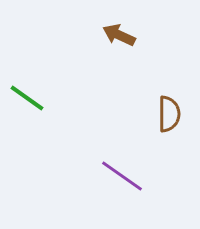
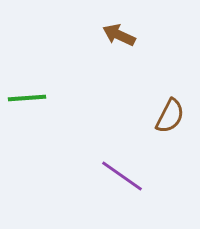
green line: rotated 39 degrees counterclockwise
brown semicircle: moved 1 px right, 2 px down; rotated 27 degrees clockwise
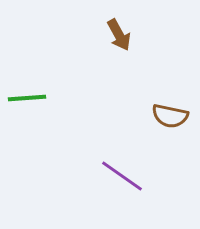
brown arrow: rotated 144 degrees counterclockwise
brown semicircle: rotated 75 degrees clockwise
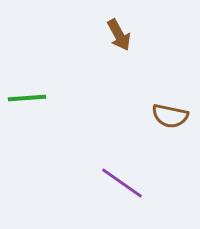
purple line: moved 7 px down
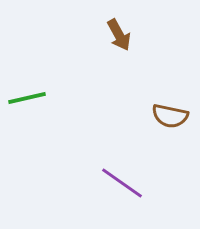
green line: rotated 9 degrees counterclockwise
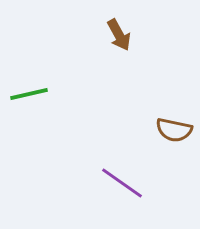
green line: moved 2 px right, 4 px up
brown semicircle: moved 4 px right, 14 px down
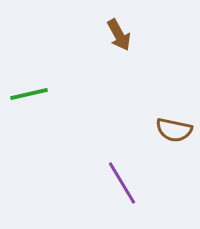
purple line: rotated 24 degrees clockwise
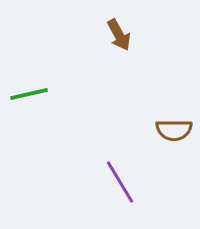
brown semicircle: rotated 12 degrees counterclockwise
purple line: moved 2 px left, 1 px up
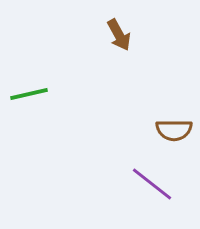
purple line: moved 32 px right, 2 px down; rotated 21 degrees counterclockwise
